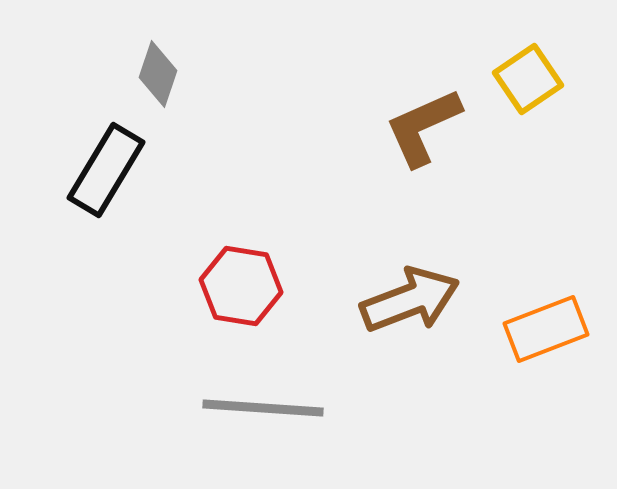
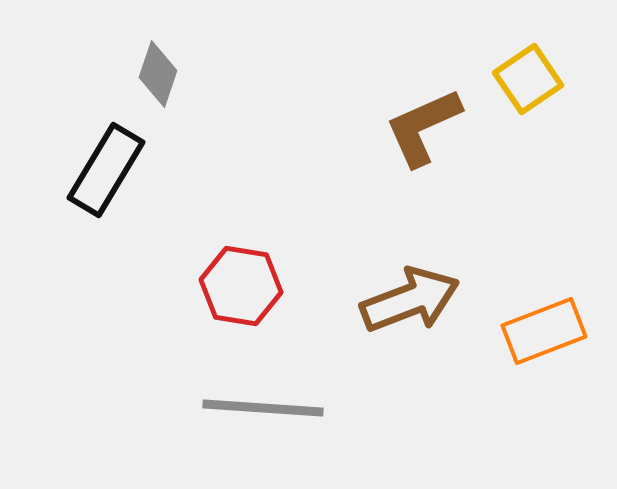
orange rectangle: moved 2 px left, 2 px down
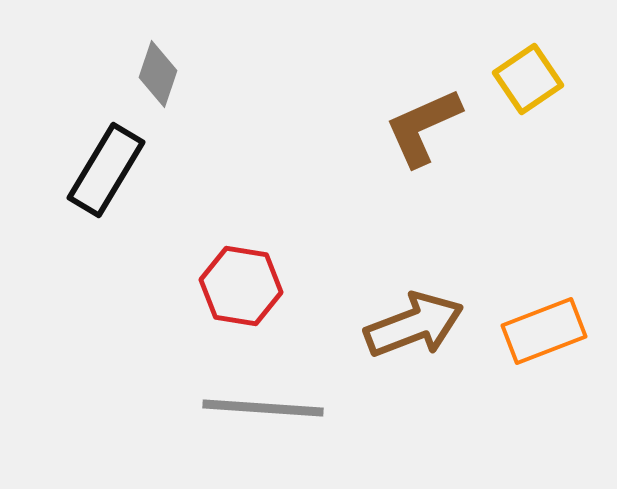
brown arrow: moved 4 px right, 25 px down
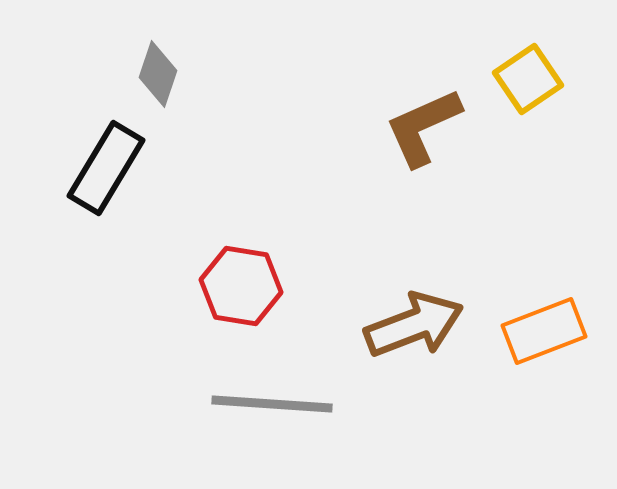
black rectangle: moved 2 px up
gray line: moved 9 px right, 4 px up
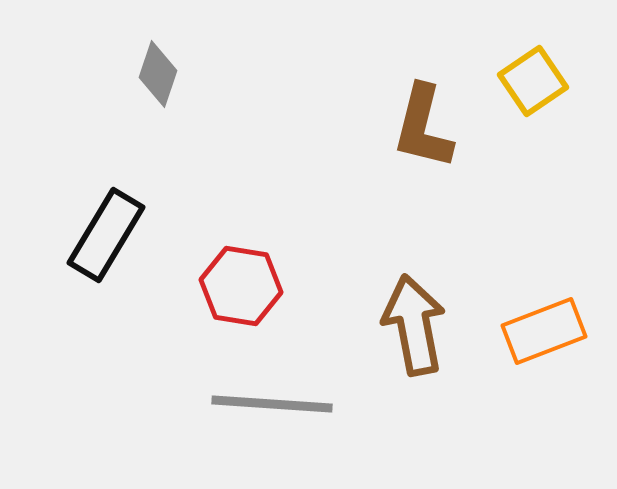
yellow square: moved 5 px right, 2 px down
brown L-shape: rotated 52 degrees counterclockwise
black rectangle: moved 67 px down
brown arrow: rotated 80 degrees counterclockwise
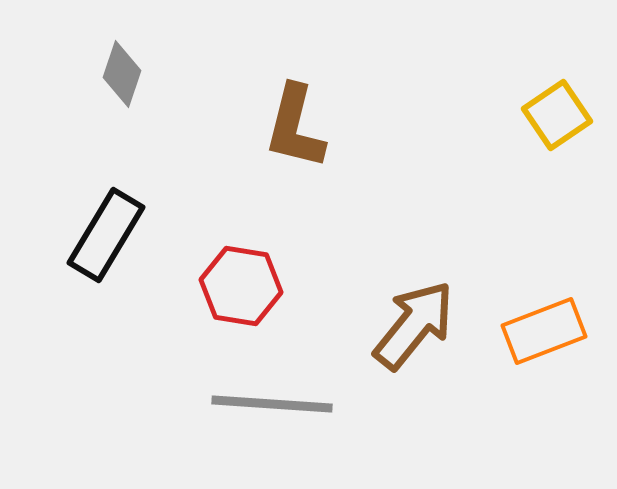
gray diamond: moved 36 px left
yellow square: moved 24 px right, 34 px down
brown L-shape: moved 128 px left
brown arrow: rotated 50 degrees clockwise
